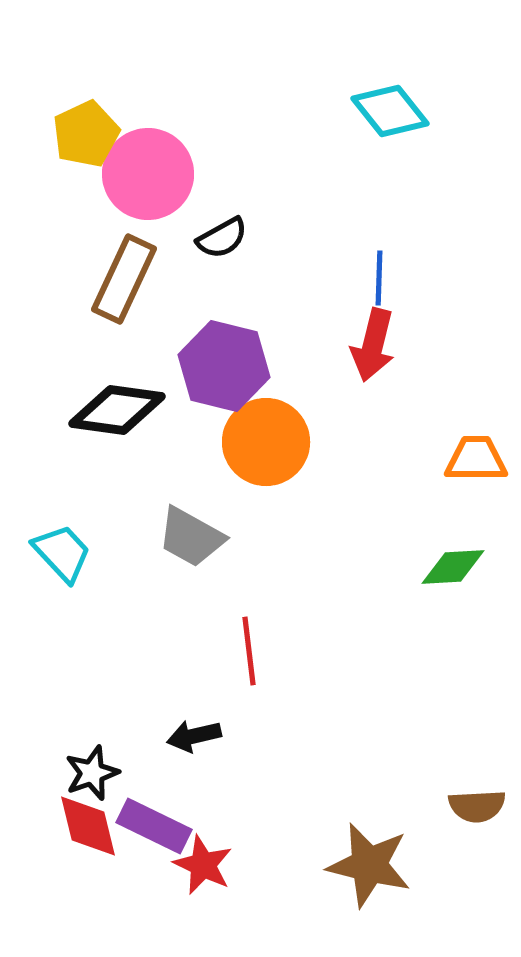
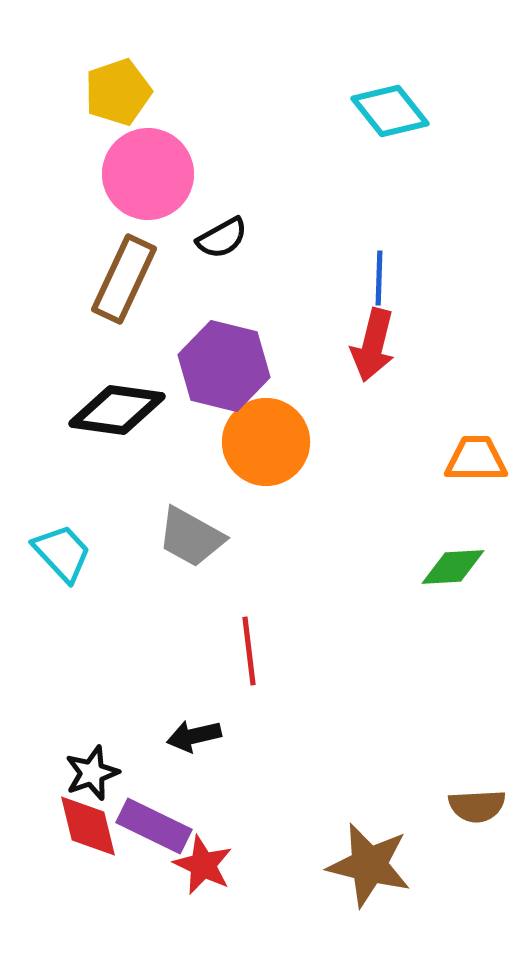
yellow pentagon: moved 32 px right, 42 px up; rotated 6 degrees clockwise
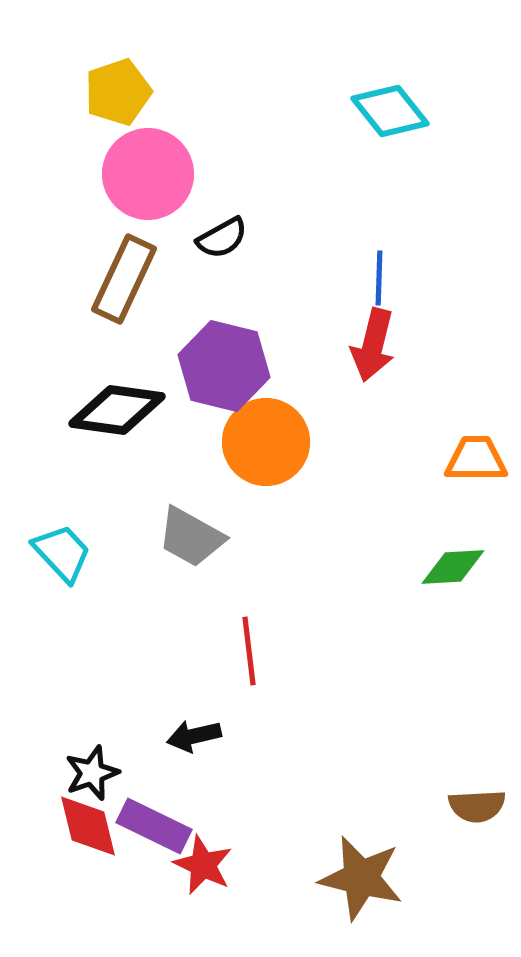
brown star: moved 8 px left, 13 px down
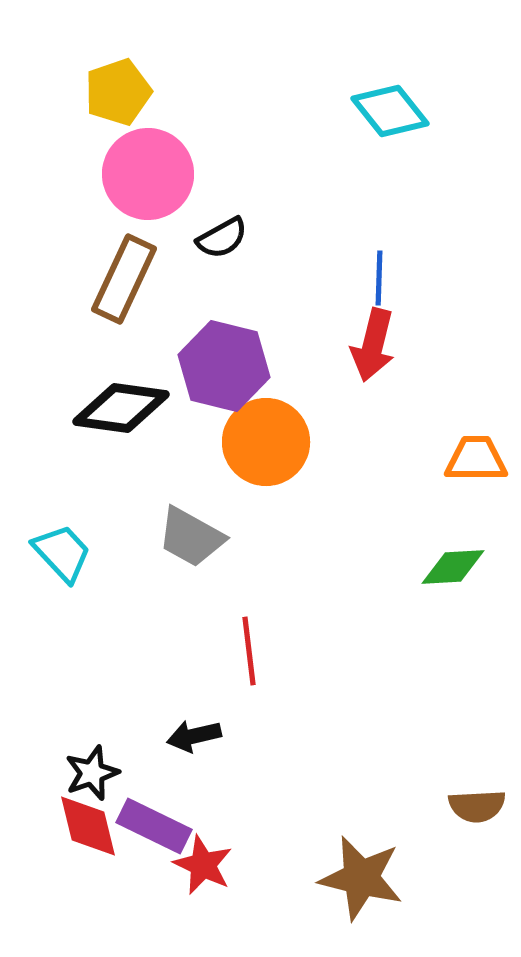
black diamond: moved 4 px right, 2 px up
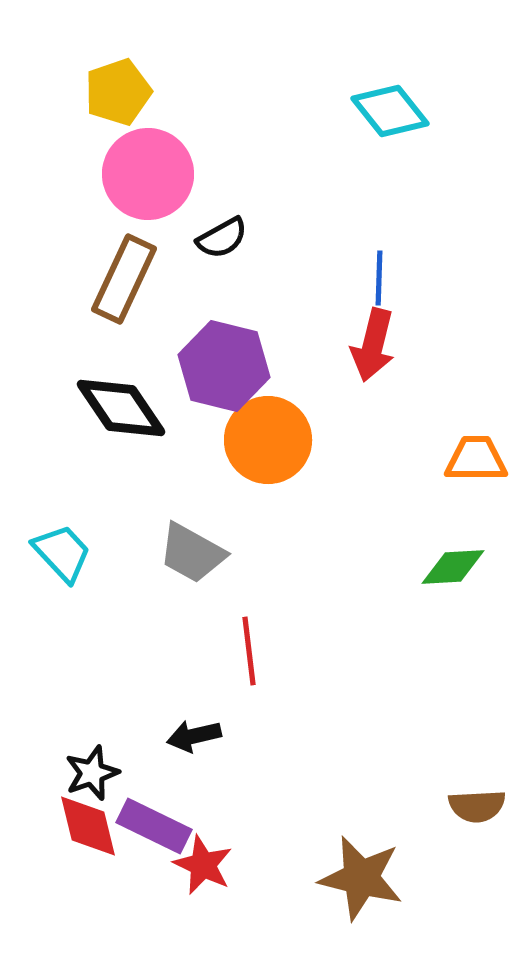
black diamond: rotated 48 degrees clockwise
orange circle: moved 2 px right, 2 px up
gray trapezoid: moved 1 px right, 16 px down
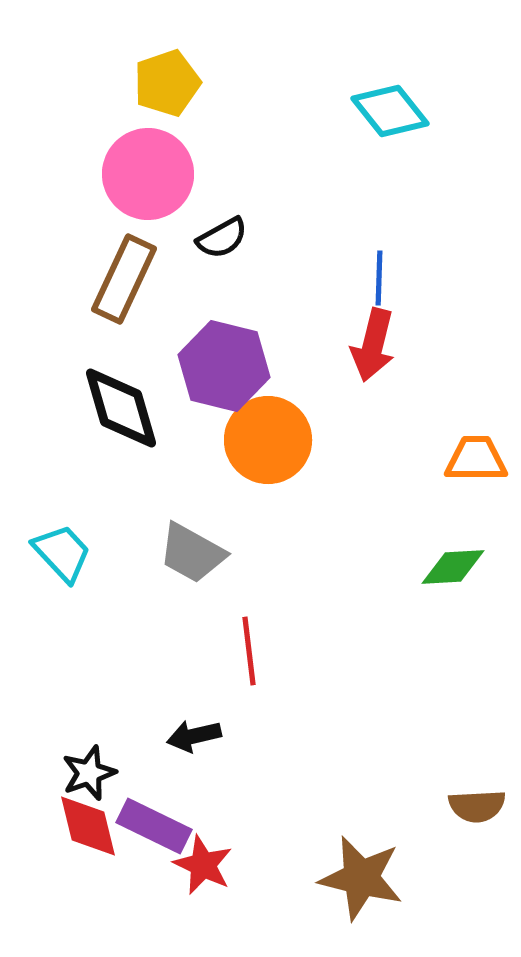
yellow pentagon: moved 49 px right, 9 px up
black diamond: rotated 18 degrees clockwise
black star: moved 3 px left
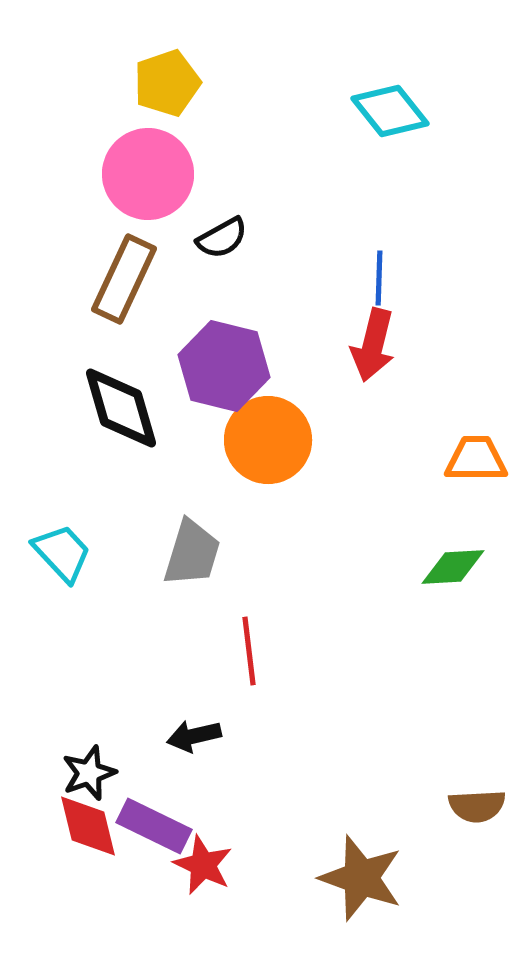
gray trapezoid: rotated 102 degrees counterclockwise
brown star: rotated 6 degrees clockwise
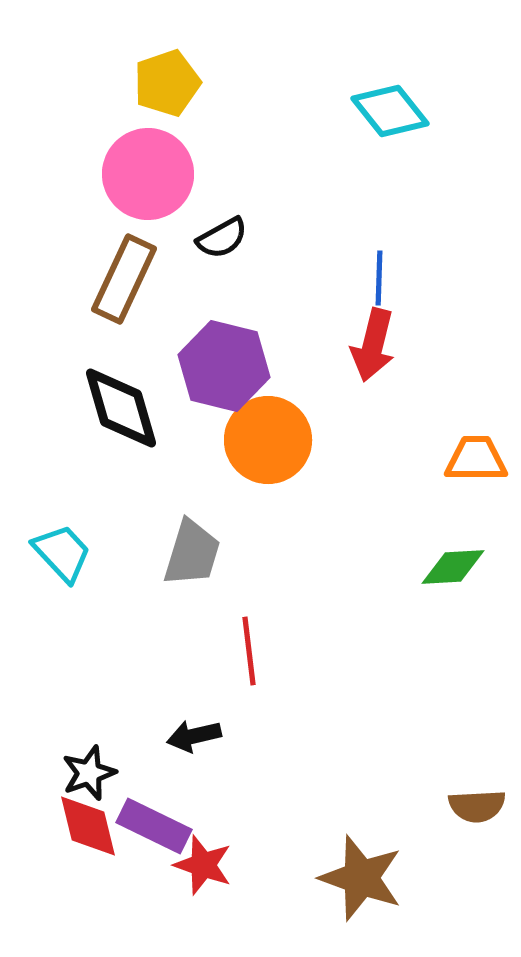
red star: rotated 6 degrees counterclockwise
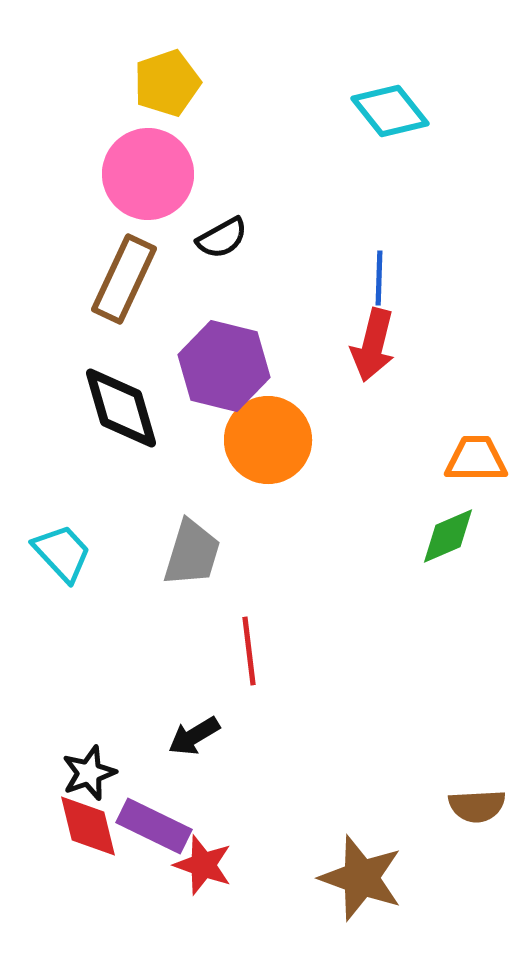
green diamond: moved 5 px left, 31 px up; rotated 20 degrees counterclockwise
black arrow: rotated 18 degrees counterclockwise
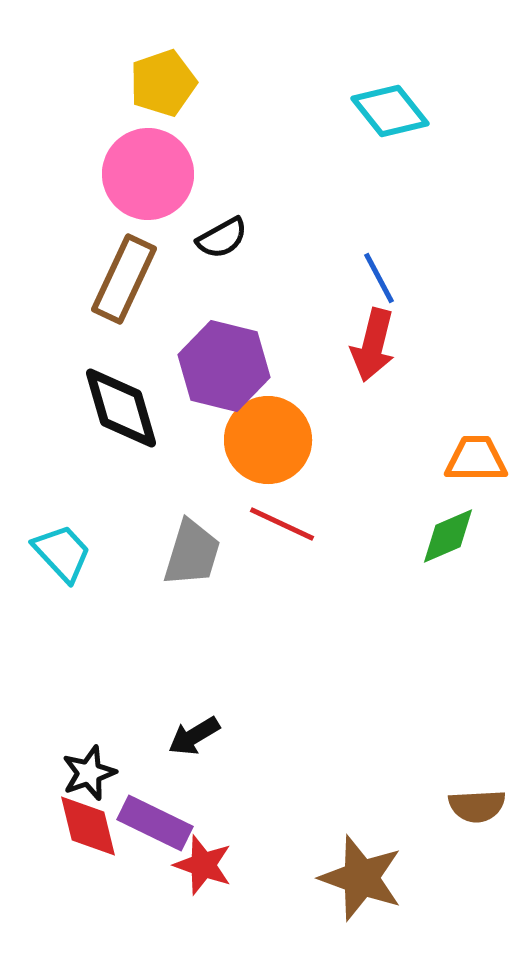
yellow pentagon: moved 4 px left
blue line: rotated 30 degrees counterclockwise
red line: moved 33 px right, 127 px up; rotated 58 degrees counterclockwise
purple rectangle: moved 1 px right, 3 px up
